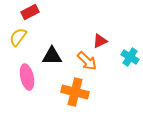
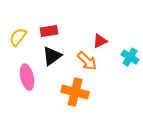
red rectangle: moved 19 px right, 19 px down; rotated 18 degrees clockwise
black triangle: rotated 35 degrees counterclockwise
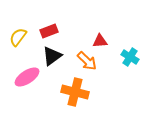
red rectangle: rotated 12 degrees counterclockwise
red triangle: rotated 21 degrees clockwise
pink ellipse: rotated 70 degrees clockwise
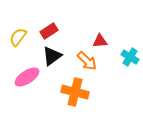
red rectangle: rotated 12 degrees counterclockwise
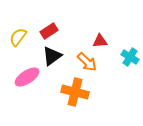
orange arrow: moved 1 px down
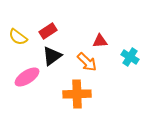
red rectangle: moved 1 px left
yellow semicircle: rotated 90 degrees counterclockwise
orange cross: moved 2 px right, 2 px down; rotated 16 degrees counterclockwise
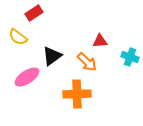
red rectangle: moved 14 px left, 18 px up
cyan cross: rotated 12 degrees counterclockwise
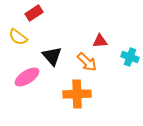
black triangle: rotated 35 degrees counterclockwise
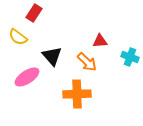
red rectangle: rotated 24 degrees counterclockwise
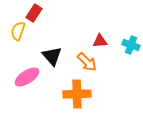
yellow semicircle: moved 6 px up; rotated 72 degrees clockwise
cyan cross: moved 1 px right, 12 px up
